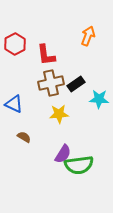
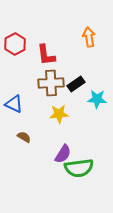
orange arrow: moved 1 px right, 1 px down; rotated 30 degrees counterclockwise
brown cross: rotated 10 degrees clockwise
cyan star: moved 2 px left
green semicircle: moved 3 px down
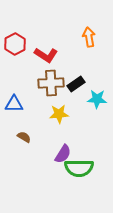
red L-shape: rotated 50 degrees counterclockwise
blue triangle: rotated 24 degrees counterclockwise
green semicircle: rotated 8 degrees clockwise
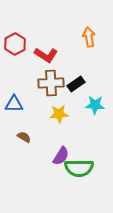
cyan star: moved 2 px left, 6 px down
purple semicircle: moved 2 px left, 2 px down
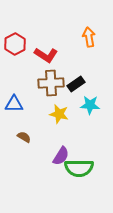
cyan star: moved 5 px left
yellow star: rotated 18 degrees clockwise
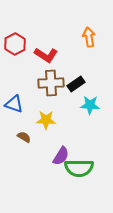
blue triangle: rotated 18 degrees clockwise
yellow star: moved 13 px left, 6 px down; rotated 12 degrees counterclockwise
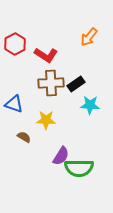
orange arrow: rotated 132 degrees counterclockwise
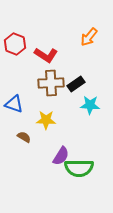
red hexagon: rotated 10 degrees counterclockwise
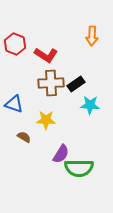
orange arrow: moved 3 px right, 1 px up; rotated 36 degrees counterclockwise
purple semicircle: moved 2 px up
